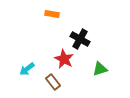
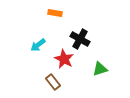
orange rectangle: moved 3 px right, 1 px up
cyan arrow: moved 11 px right, 24 px up
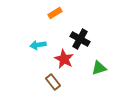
orange rectangle: rotated 40 degrees counterclockwise
cyan arrow: rotated 28 degrees clockwise
green triangle: moved 1 px left, 1 px up
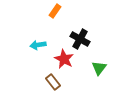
orange rectangle: moved 2 px up; rotated 24 degrees counterclockwise
green triangle: rotated 35 degrees counterclockwise
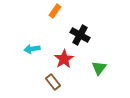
black cross: moved 4 px up
cyan arrow: moved 6 px left, 4 px down
red star: rotated 12 degrees clockwise
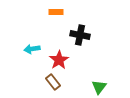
orange rectangle: moved 1 px right, 1 px down; rotated 56 degrees clockwise
black cross: rotated 18 degrees counterclockwise
red star: moved 5 px left, 1 px down
green triangle: moved 19 px down
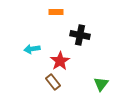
red star: moved 1 px right, 1 px down
green triangle: moved 2 px right, 3 px up
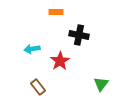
black cross: moved 1 px left
brown rectangle: moved 15 px left, 5 px down
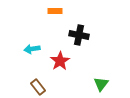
orange rectangle: moved 1 px left, 1 px up
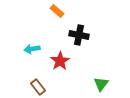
orange rectangle: moved 2 px right; rotated 40 degrees clockwise
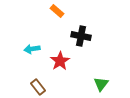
black cross: moved 2 px right, 1 px down
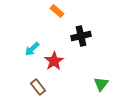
black cross: rotated 24 degrees counterclockwise
cyan arrow: rotated 35 degrees counterclockwise
red star: moved 6 px left
